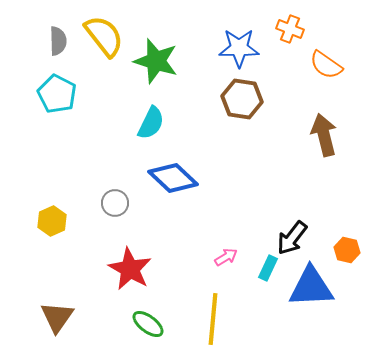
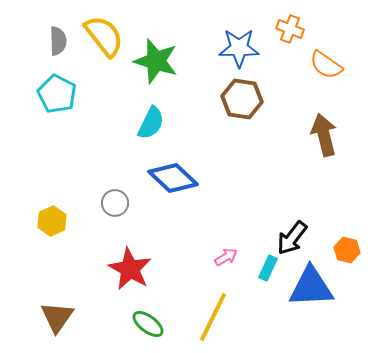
yellow line: moved 2 px up; rotated 21 degrees clockwise
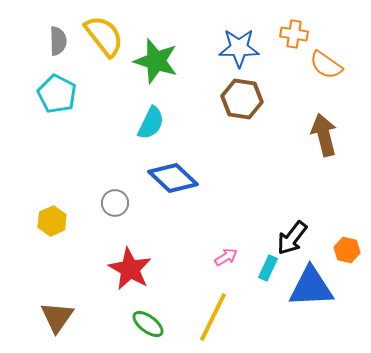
orange cross: moved 4 px right, 5 px down; rotated 12 degrees counterclockwise
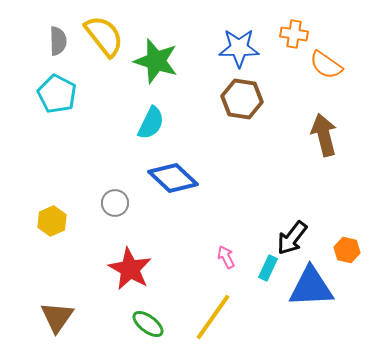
pink arrow: rotated 85 degrees counterclockwise
yellow line: rotated 9 degrees clockwise
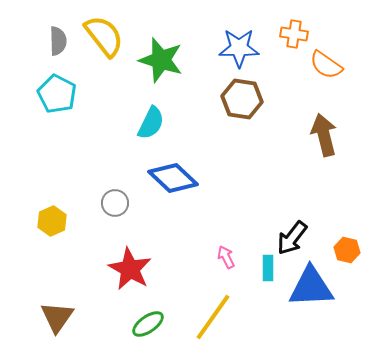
green star: moved 5 px right, 1 px up
cyan rectangle: rotated 25 degrees counterclockwise
green ellipse: rotated 72 degrees counterclockwise
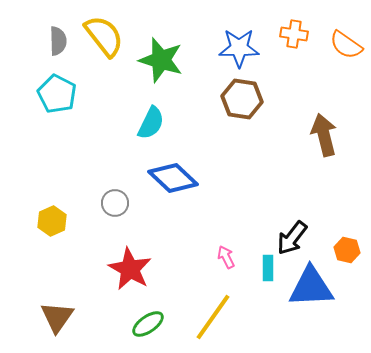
orange semicircle: moved 20 px right, 20 px up
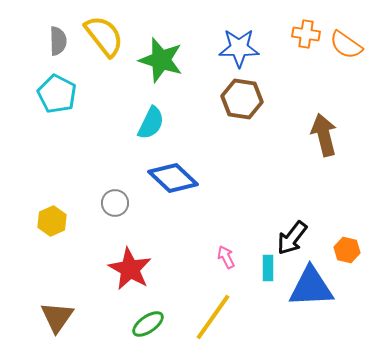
orange cross: moved 12 px right
